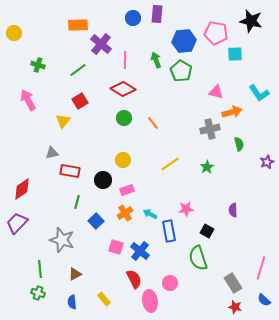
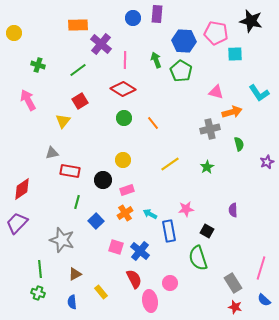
blue hexagon at (184, 41): rotated 10 degrees clockwise
yellow rectangle at (104, 299): moved 3 px left, 7 px up
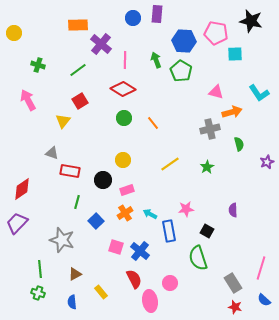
gray triangle at (52, 153): rotated 32 degrees clockwise
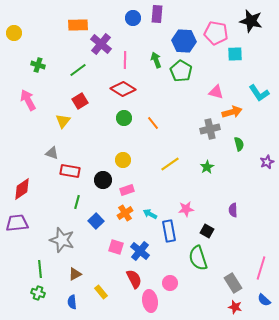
purple trapezoid at (17, 223): rotated 40 degrees clockwise
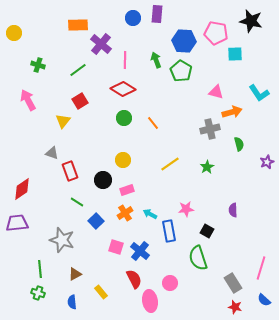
red rectangle at (70, 171): rotated 60 degrees clockwise
green line at (77, 202): rotated 72 degrees counterclockwise
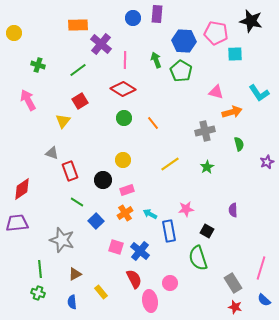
gray cross at (210, 129): moved 5 px left, 2 px down
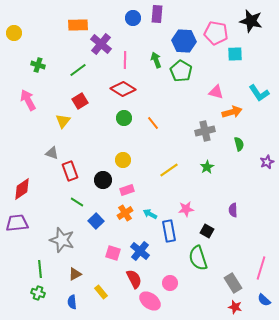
yellow line at (170, 164): moved 1 px left, 6 px down
pink square at (116, 247): moved 3 px left, 6 px down
pink ellipse at (150, 301): rotated 45 degrees counterclockwise
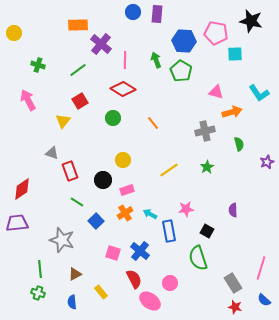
blue circle at (133, 18): moved 6 px up
green circle at (124, 118): moved 11 px left
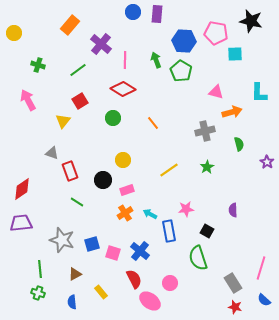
orange rectangle at (78, 25): moved 8 px left; rotated 48 degrees counterclockwise
cyan L-shape at (259, 93): rotated 35 degrees clockwise
purple star at (267, 162): rotated 16 degrees counterclockwise
blue square at (96, 221): moved 4 px left, 23 px down; rotated 28 degrees clockwise
purple trapezoid at (17, 223): moved 4 px right
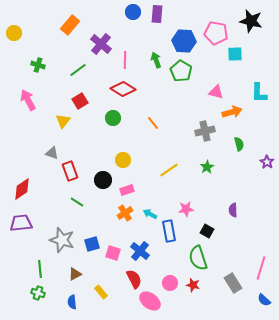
red star at (235, 307): moved 42 px left, 22 px up
